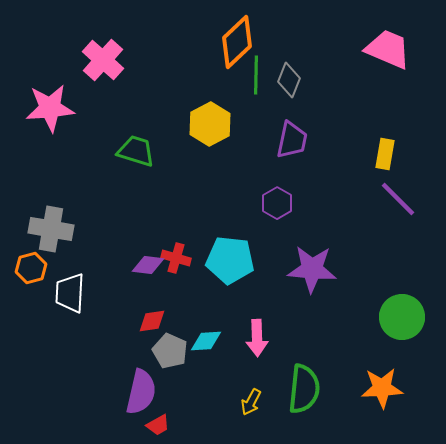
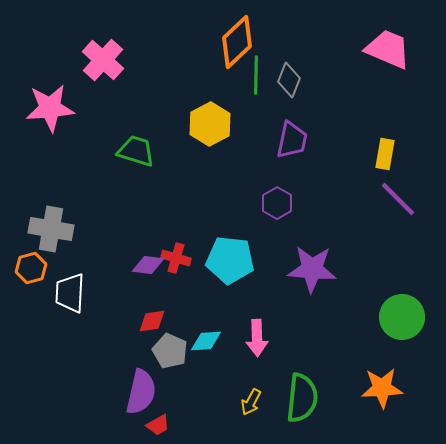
green semicircle: moved 2 px left, 9 px down
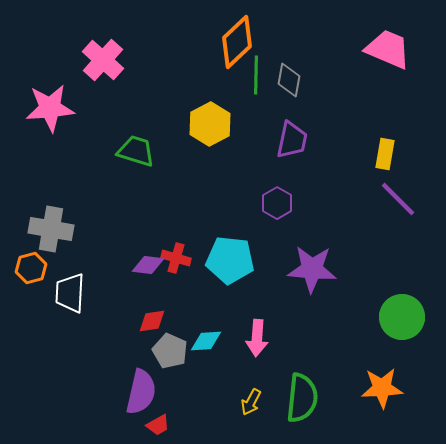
gray diamond: rotated 12 degrees counterclockwise
pink arrow: rotated 6 degrees clockwise
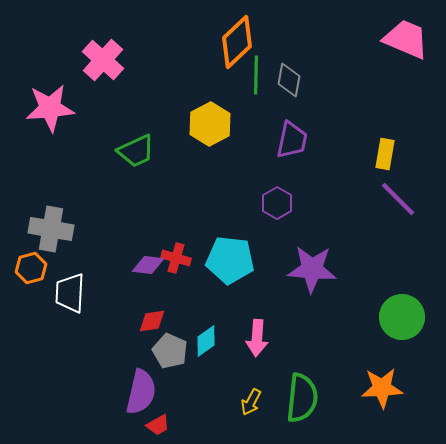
pink trapezoid: moved 18 px right, 10 px up
green trapezoid: rotated 138 degrees clockwise
cyan diamond: rotated 32 degrees counterclockwise
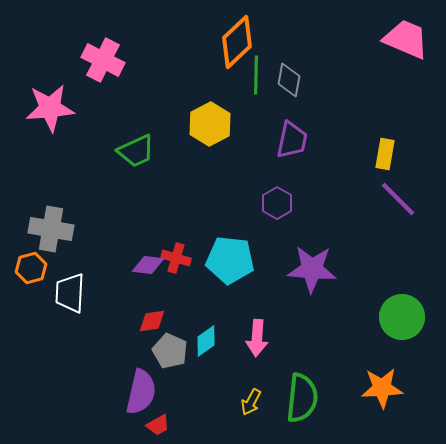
pink cross: rotated 15 degrees counterclockwise
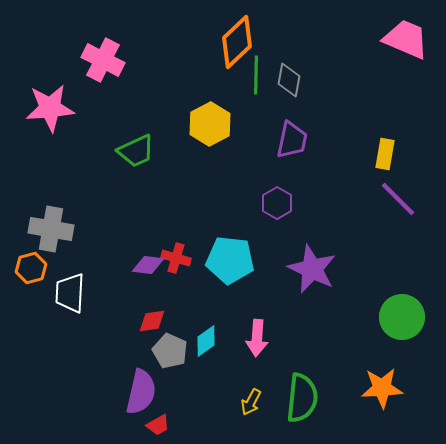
purple star: rotated 21 degrees clockwise
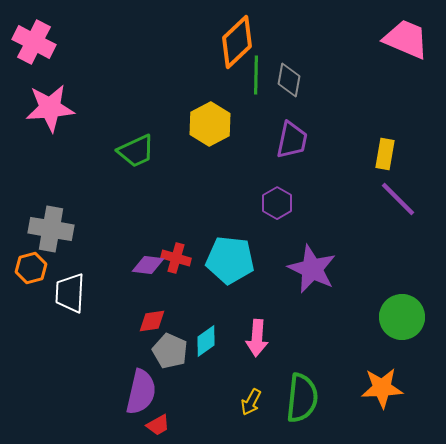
pink cross: moved 69 px left, 18 px up
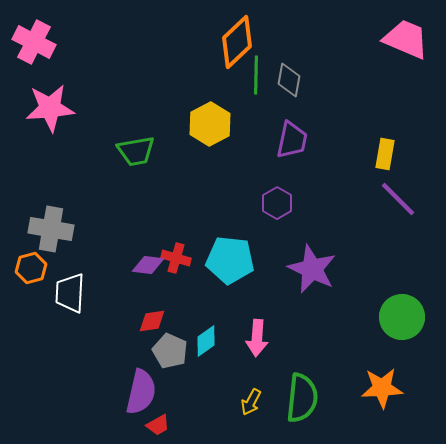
green trapezoid: rotated 15 degrees clockwise
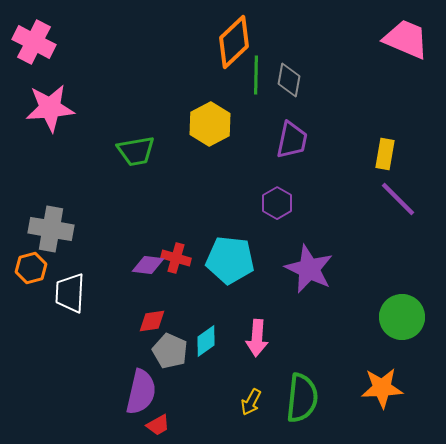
orange diamond: moved 3 px left
purple star: moved 3 px left
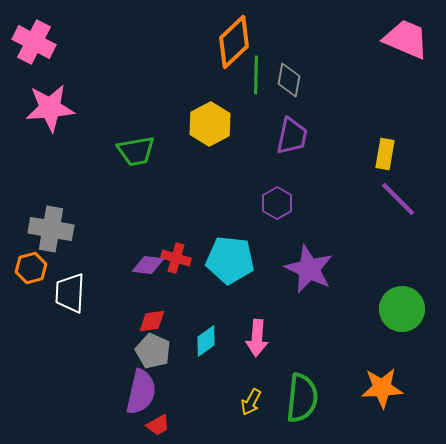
purple trapezoid: moved 4 px up
green circle: moved 8 px up
gray pentagon: moved 17 px left
